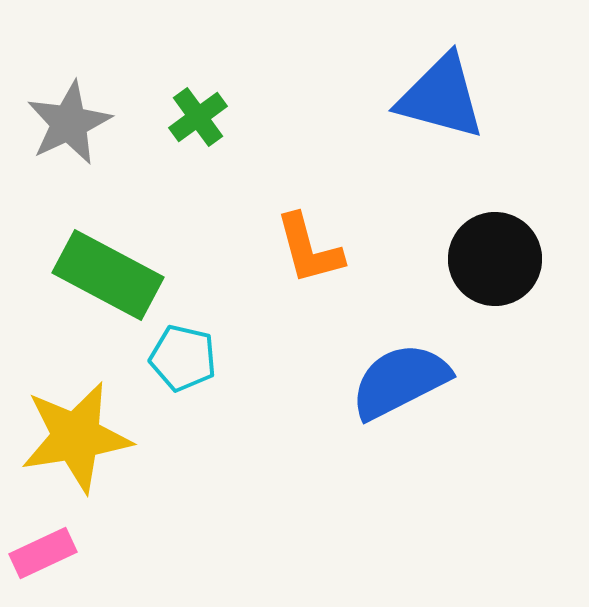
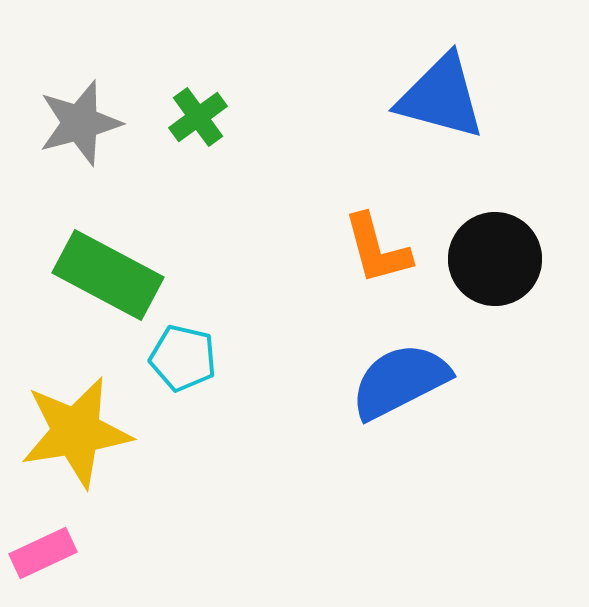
gray star: moved 11 px right; rotated 10 degrees clockwise
orange L-shape: moved 68 px right
yellow star: moved 5 px up
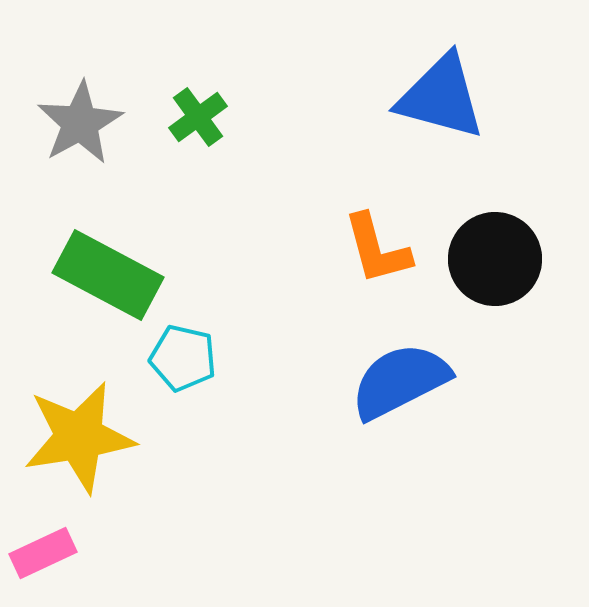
gray star: rotated 14 degrees counterclockwise
yellow star: moved 3 px right, 5 px down
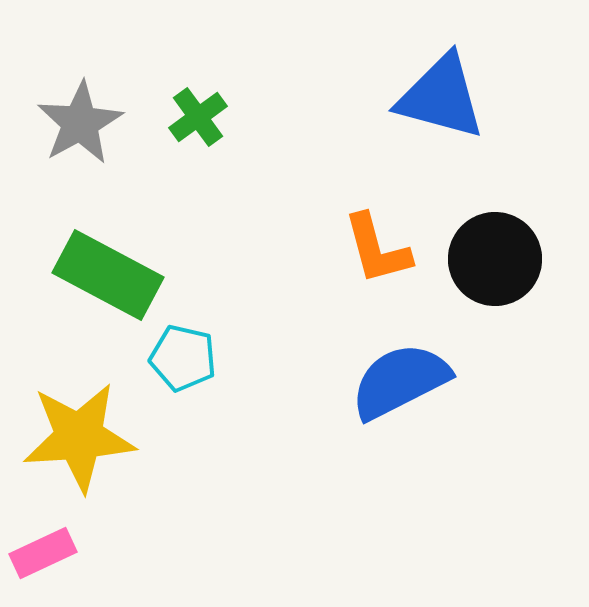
yellow star: rotated 5 degrees clockwise
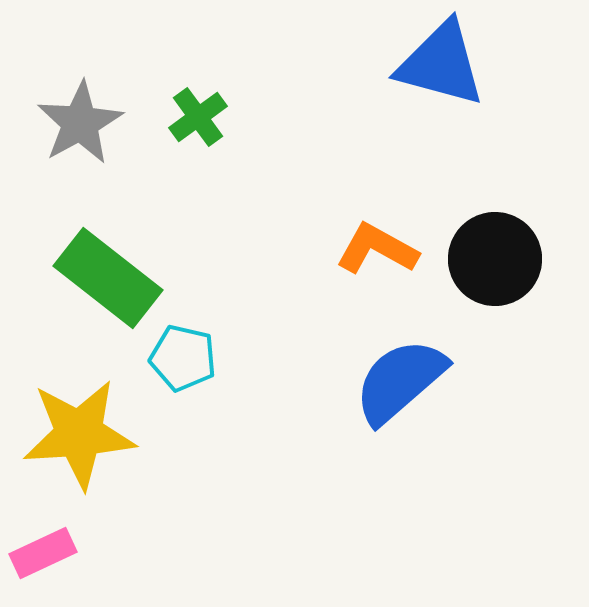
blue triangle: moved 33 px up
orange L-shape: rotated 134 degrees clockwise
green rectangle: moved 3 px down; rotated 10 degrees clockwise
blue semicircle: rotated 14 degrees counterclockwise
yellow star: moved 3 px up
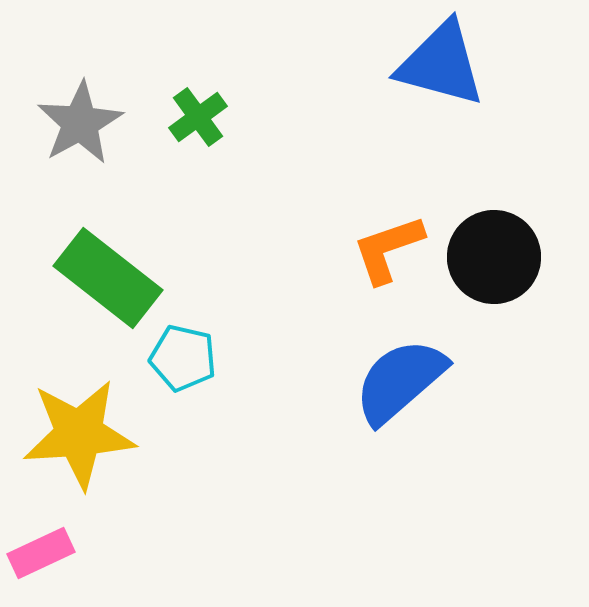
orange L-shape: moved 11 px right; rotated 48 degrees counterclockwise
black circle: moved 1 px left, 2 px up
pink rectangle: moved 2 px left
